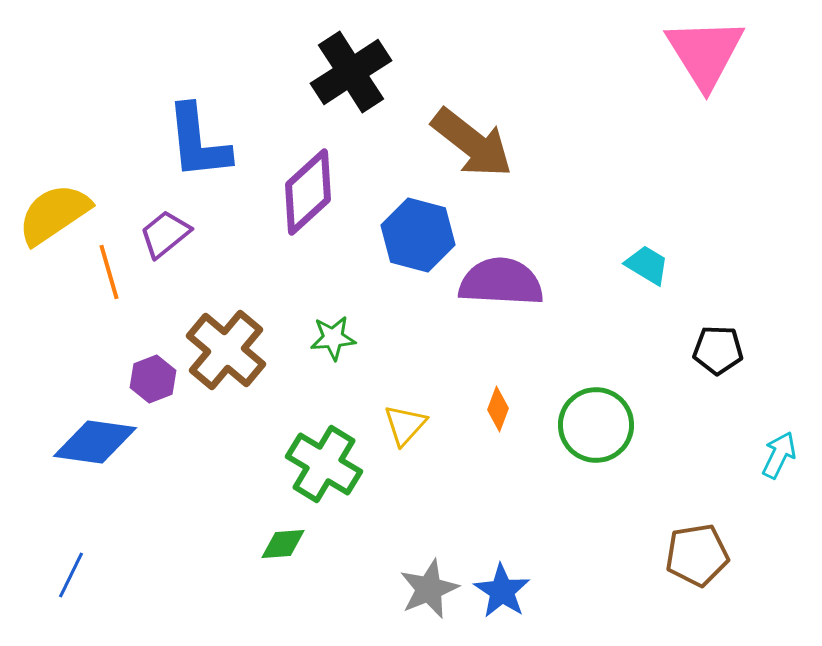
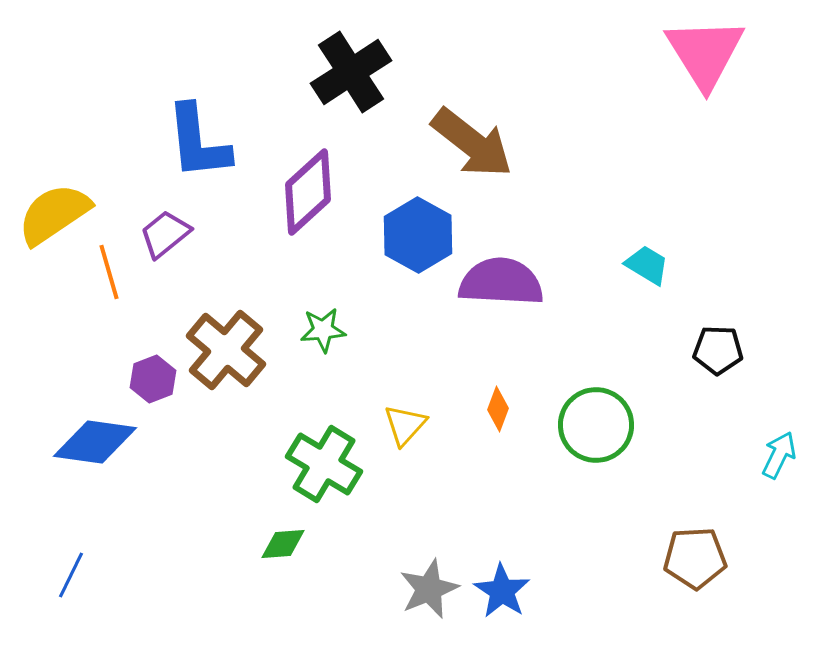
blue hexagon: rotated 14 degrees clockwise
green star: moved 10 px left, 8 px up
brown pentagon: moved 2 px left, 3 px down; rotated 6 degrees clockwise
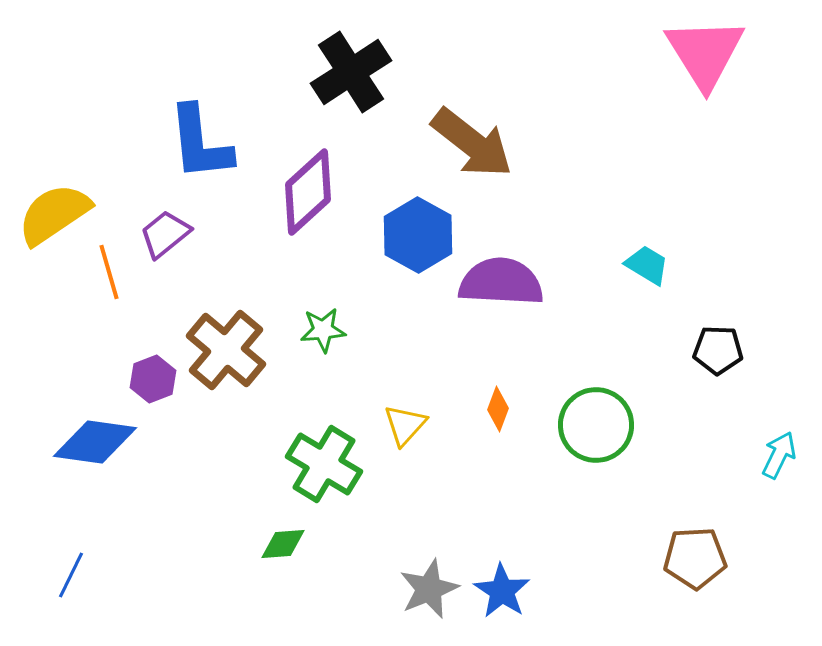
blue L-shape: moved 2 px right, 1 px down
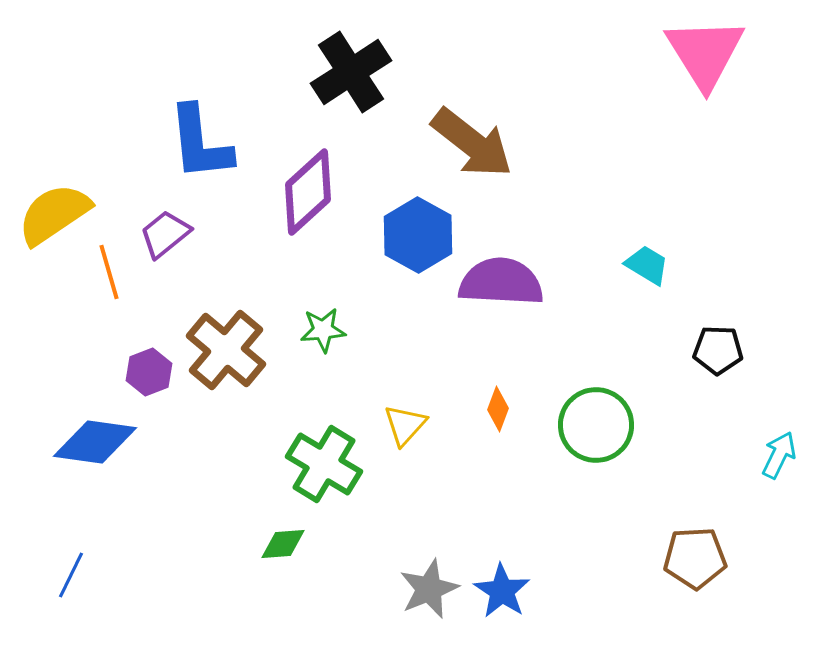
purple hexagon: moved 4 px left, 7 px up
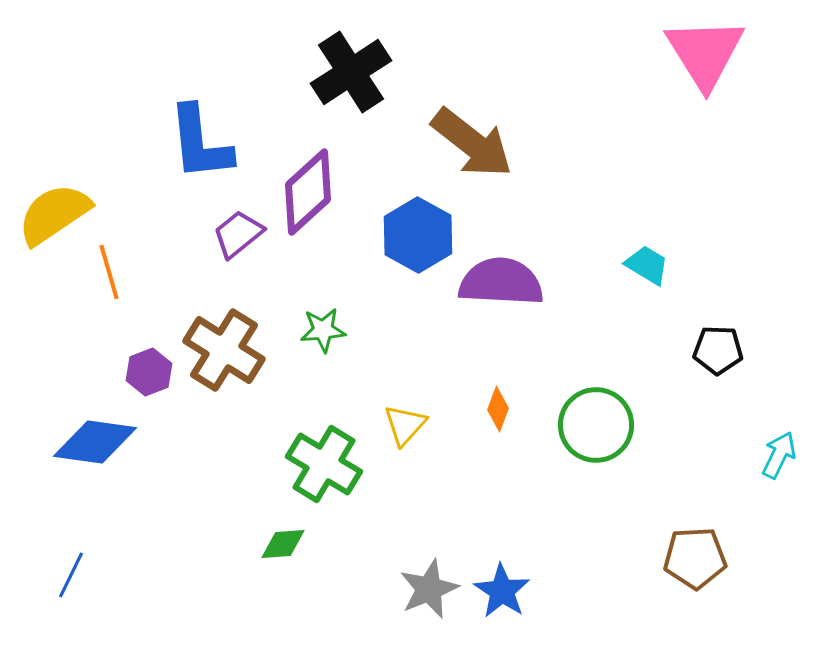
purple trapezoid: moved 73 px right
brown cross: moved 2 px left; rotated 8 degrees counterclockwise
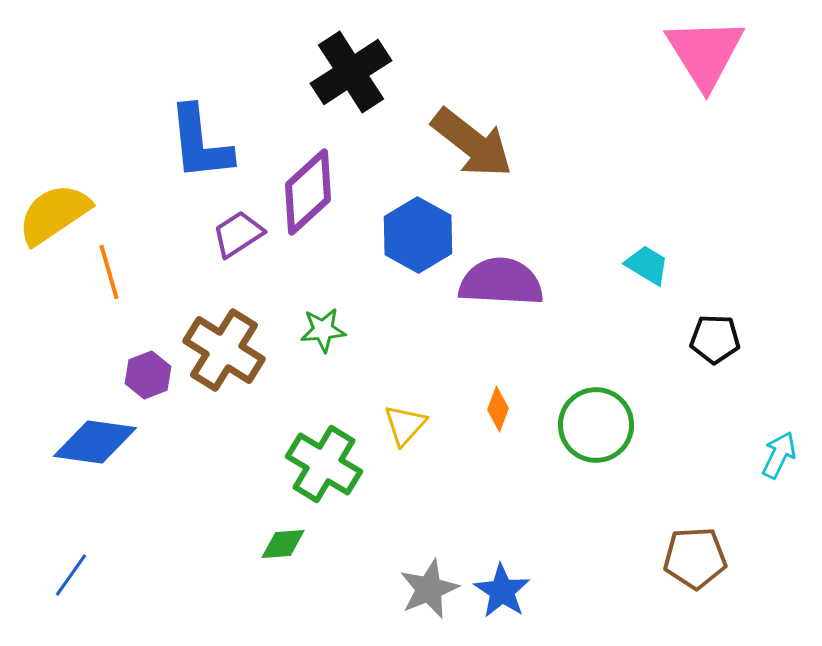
purple trapezoid: rotated 6 degrees clockwise
black pentagon: moved 3 px left, 11 px up
purple hexagon: moved 1 px left, 3 px down
blue line: rotated 9 degrees clockwise
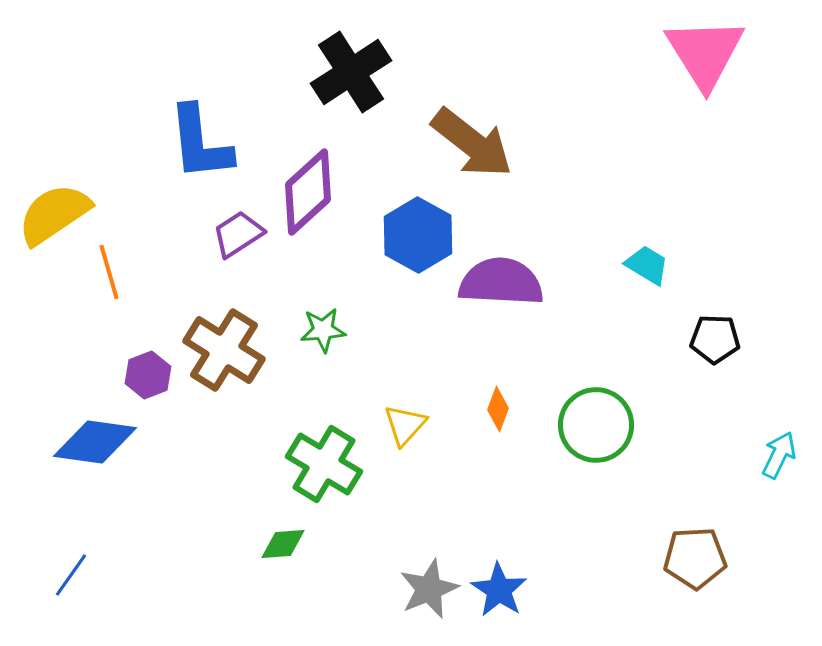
blue star: moved 3 px left, 1 px up
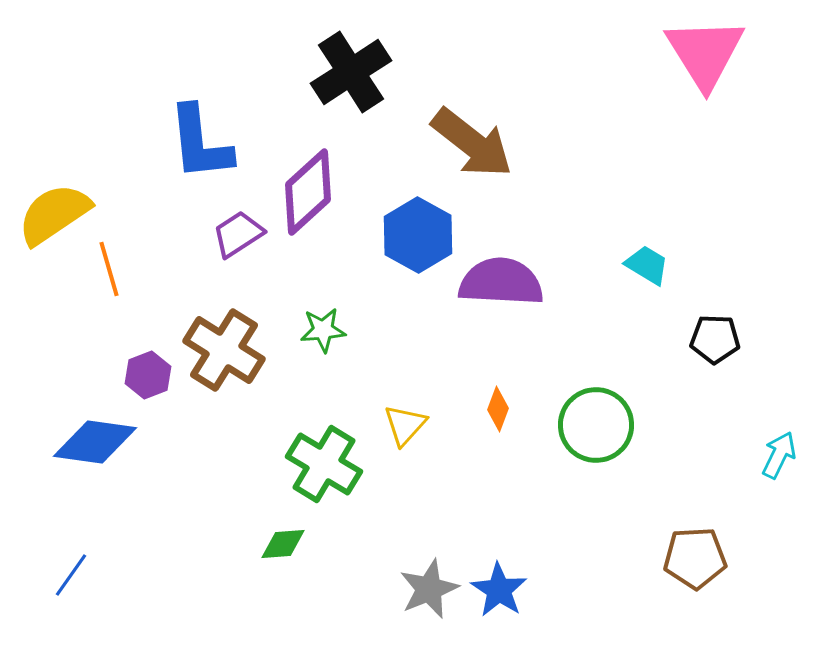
orange line: moved 3 px up
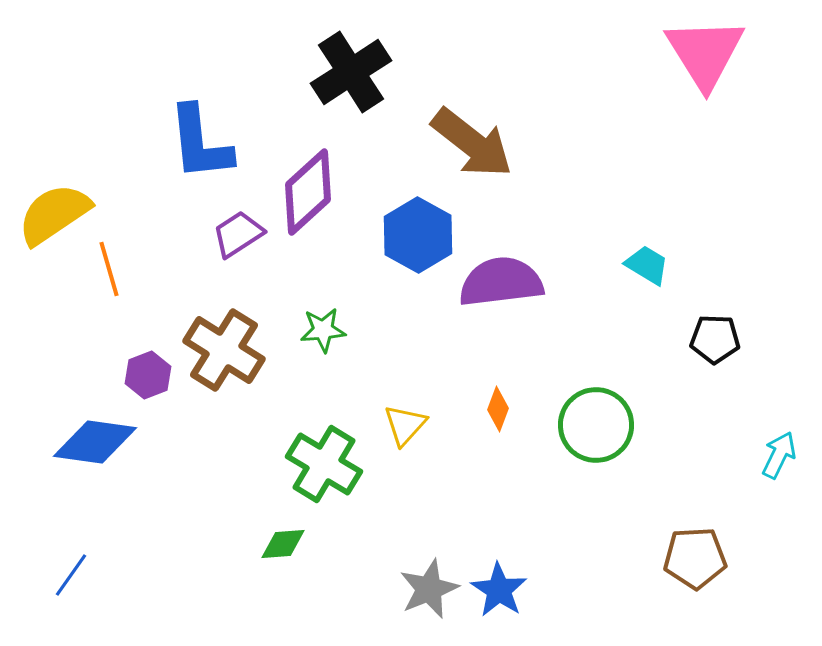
purple semicircle: rotated 10 degrees counterclockwise
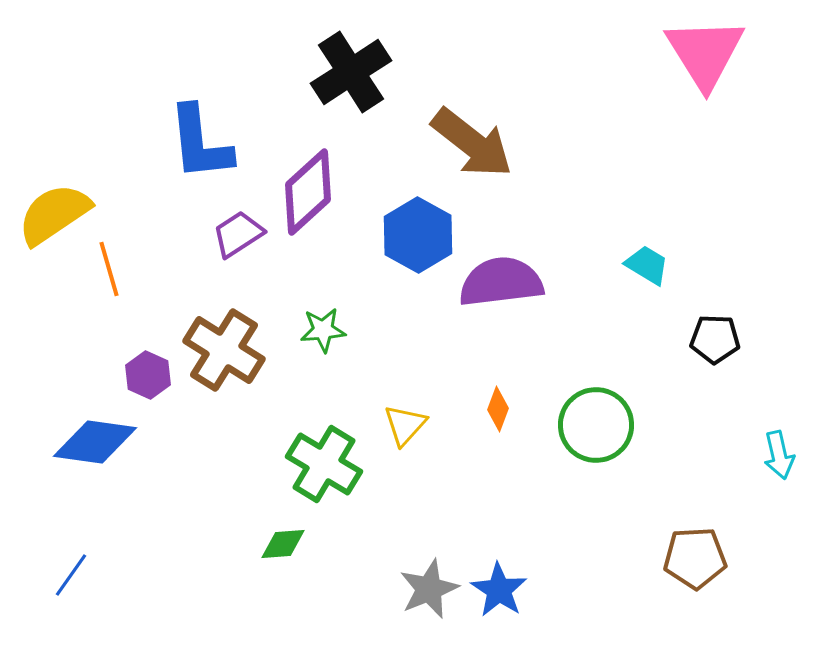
purple hexagon: rotated 15 degrees counterclockwise
cyan arrow: rotated 141 degrees clockwise
